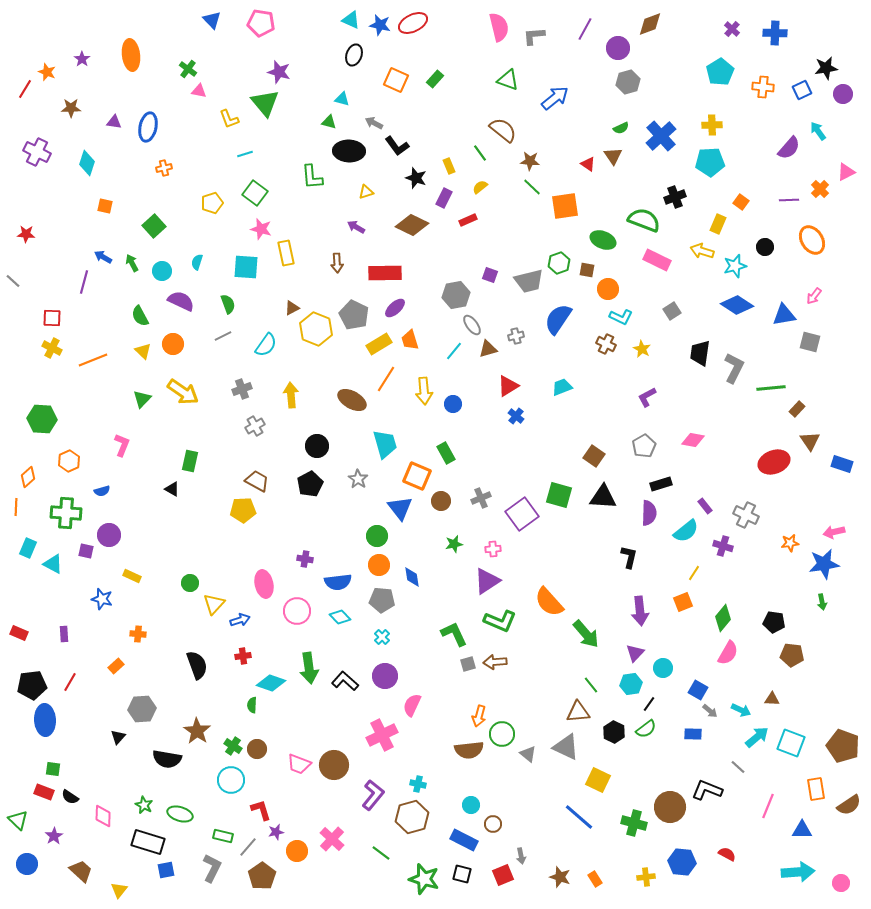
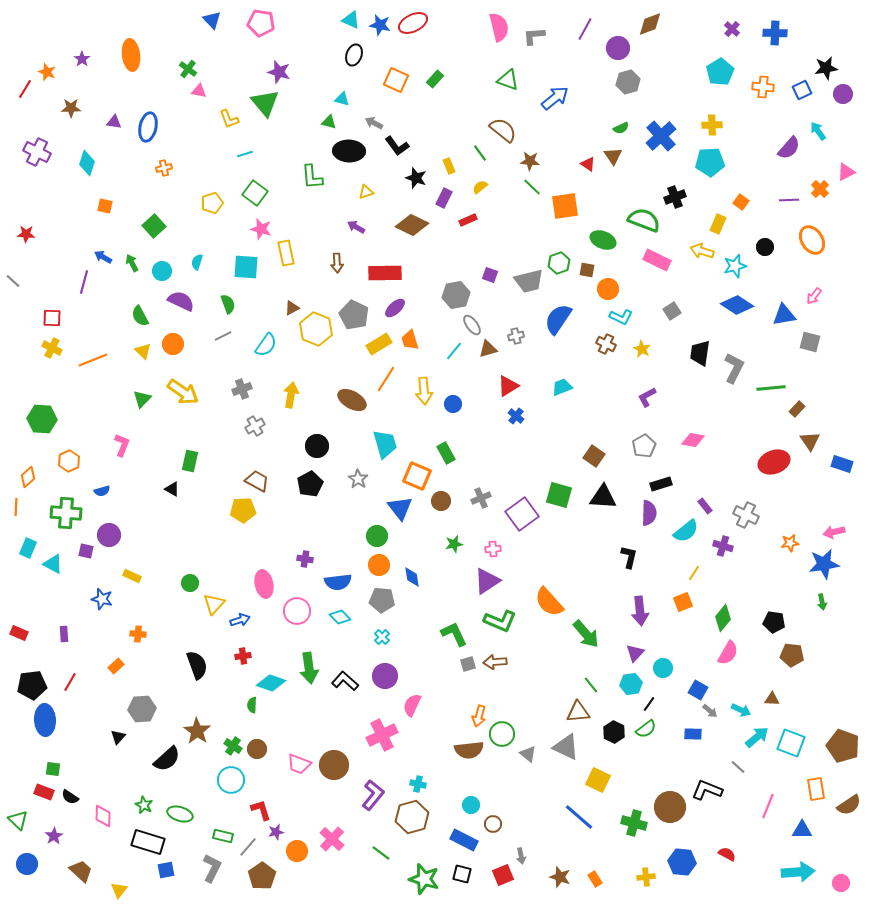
yellow arrow at (291, 395): rotated 15 degrees clockwise
black semicircle at (167, 759): rotated 52 degrees counterclockwise
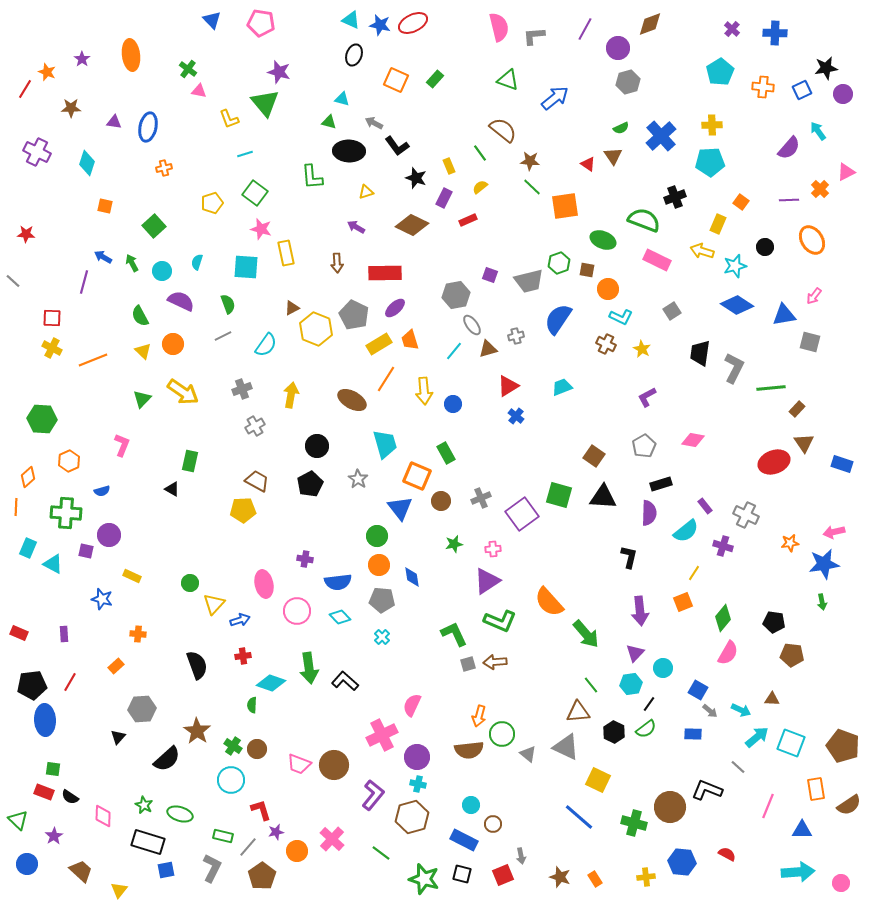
brown triangle at (810, 441): moved 6 px left, 2 px down
purple circle at (385, 676): moved 32 px right, 81 px down
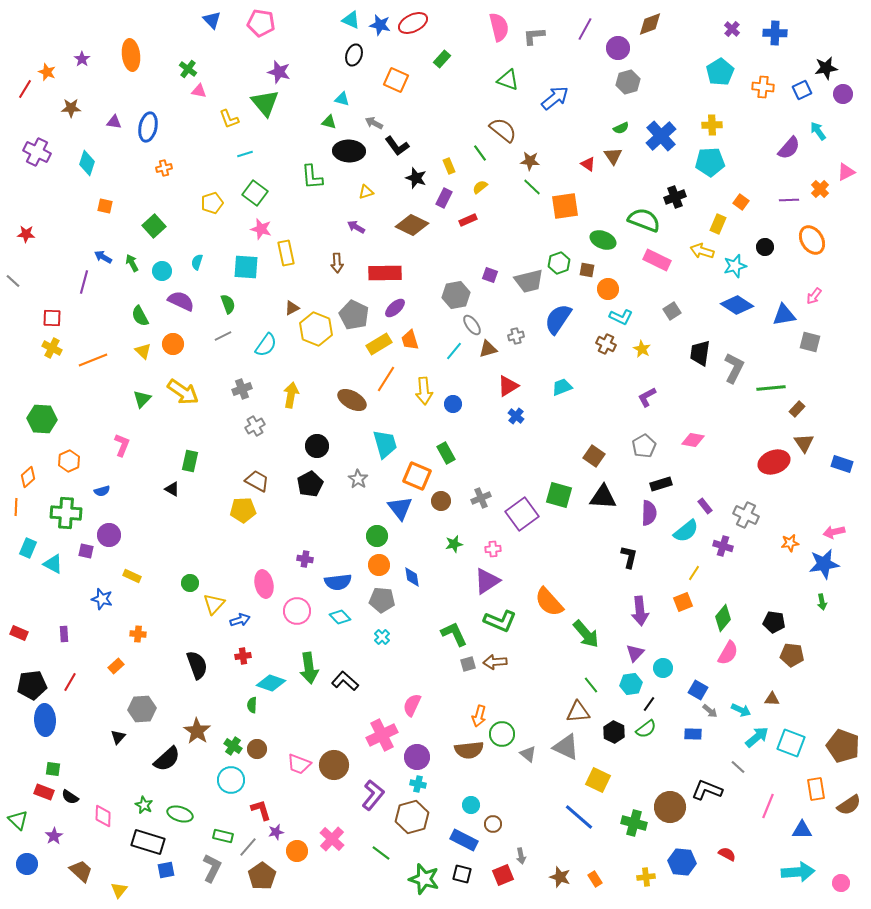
green rectangle at (435, 79): moved 7 px right, 20 px up
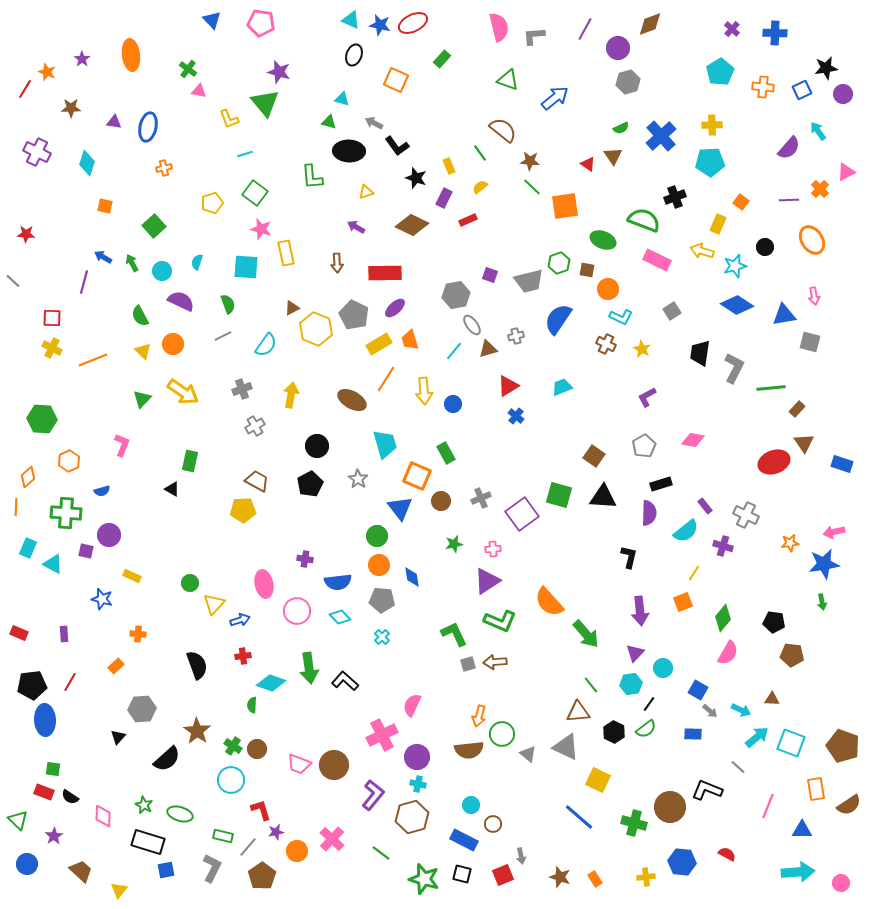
pink arrow at (814, 296): rotated 48 degrees counterclockwise
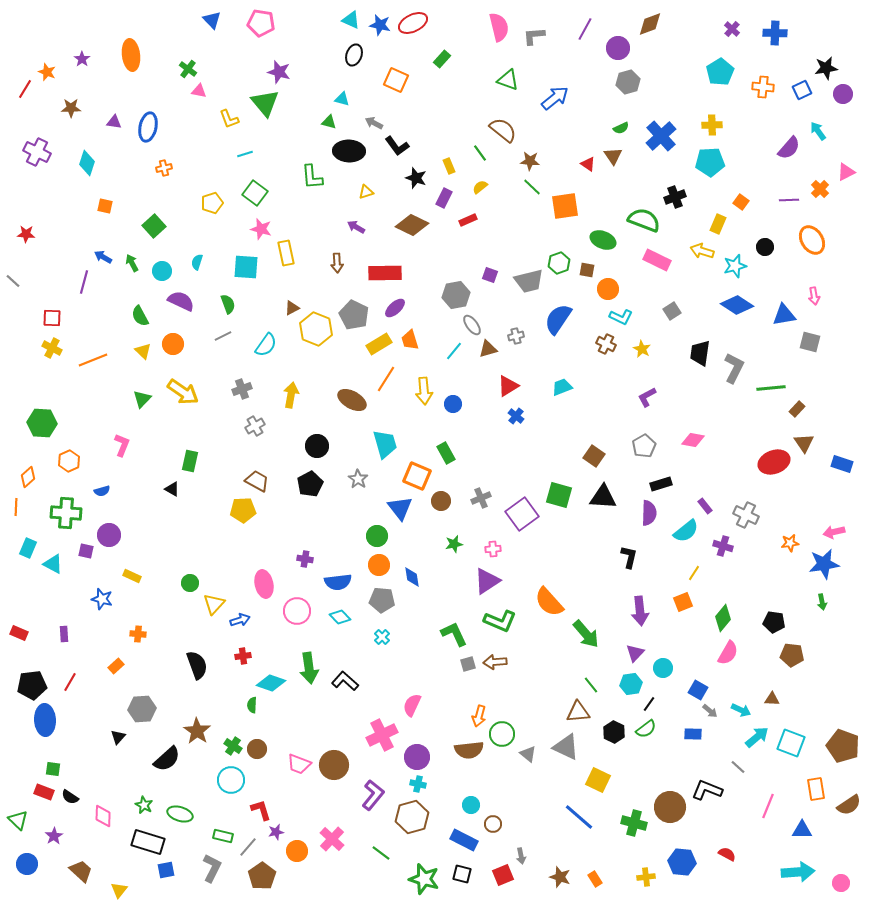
green hexagon at (42, 419): moved 4 px down
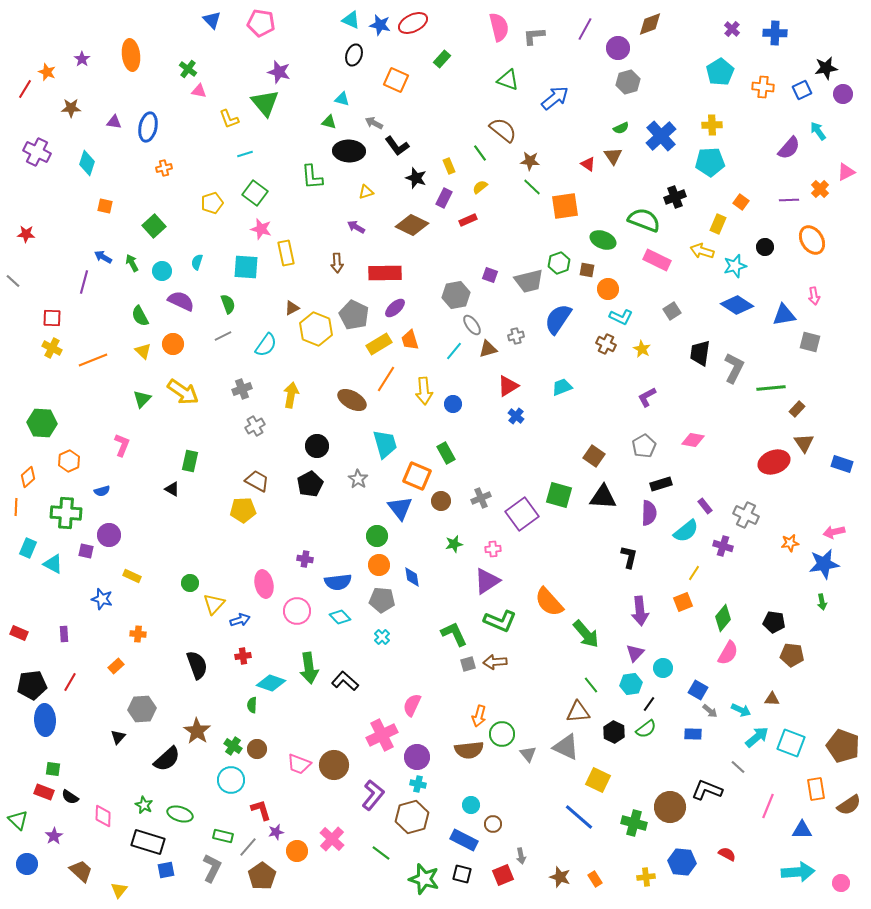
gray triangle at (528, 754): rotated 12 degrees clockwise
